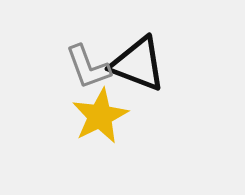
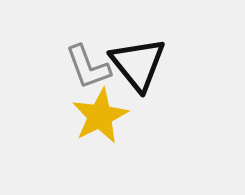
black triangle: rotated 30 degrees clockwise
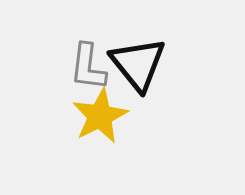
gray L-shape: rotated 27 degrees clockwise
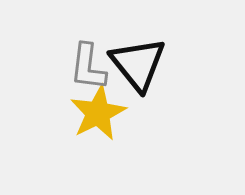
yellow star: moved 2 px left, 3 px up
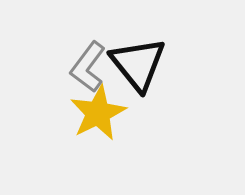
gray L-shape: rotated 30 degrees clockwise
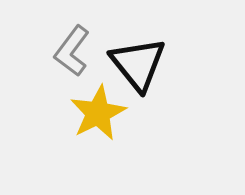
gray L-shape: moved 16 px left, 16 px up
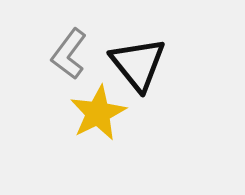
gray L-shape: moved 3 px left, 3 px down
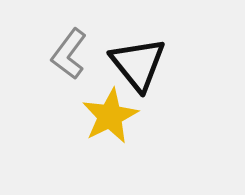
yellow star: moved 12 px right, 3 px down
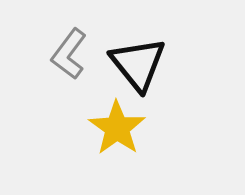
yellow star: moved 7 px right, 12 px down; rotated 10 degrees counterclockwise
